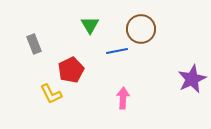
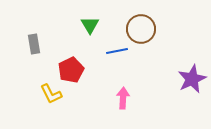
gray rectangle: rotated 12 degrees clockwise
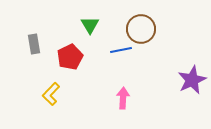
blue line: moved 4 px right, 1 px up
red pentagon: moved 1 px left, 13 px up
purple star: moved 1 px down
yellow L-shape: rotated 70 degrees clockwise
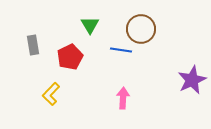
gray rectangle: moved 1 px left, 1 px down
blue line: rotated 20 degrees clockwise
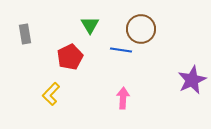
gray rectangle: moved 8 px left, 11 px up
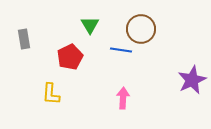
gray rectangle: moved 1 px left, 5 px down
yellow L-shape: rotated 40 degrees counterclockwise
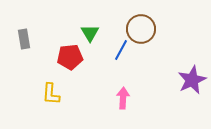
green triangle: moved 8 px down
blue line: rotated 70 degrees counterclockwise
red pentagon: rotated 20 degrees clockwise
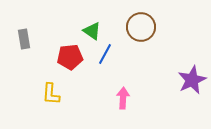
brown circle: moved 2 px up
green triangle: moved 2 px right, 2 px up; rotated 24 degrees counterclockwise
blue line: moved 16 px left, 4 px down
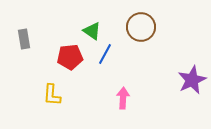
yellow L-shape: moved 1 px right, 1 px down
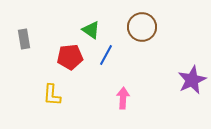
brown circle: moved 1 px right
green triangle: moved 1 px left, 1 px up
blue line: moved 1 px right, 1 px down
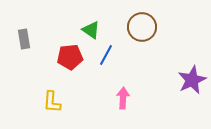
yellow L-shape: moved 7 px down
